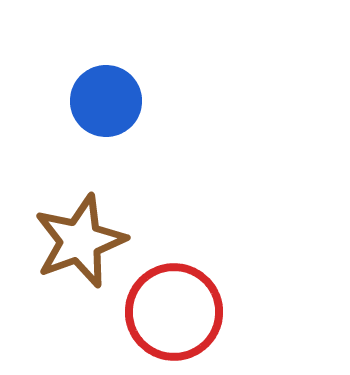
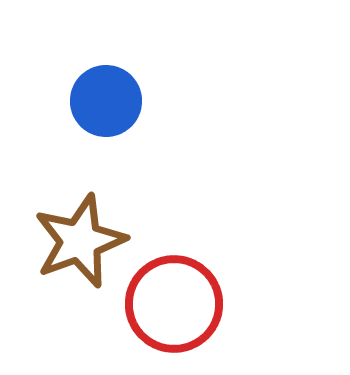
red circle: moved 8 px up
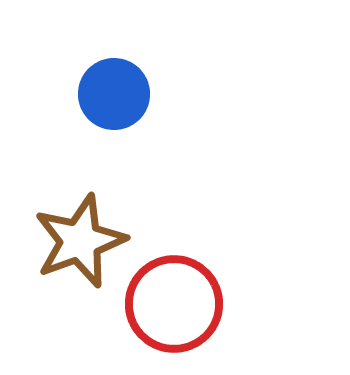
blue circle: moved 8 px right, 7 px up
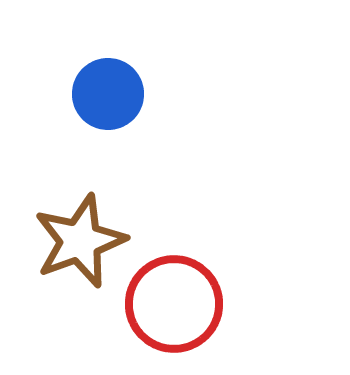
blue circle: moved 6 px left
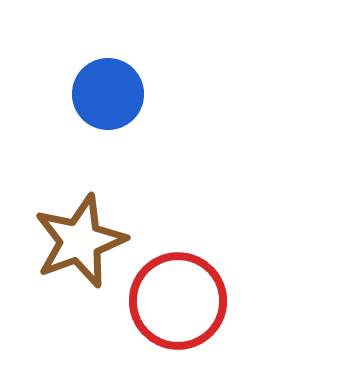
red circle: moved 4 px right, 3 px up
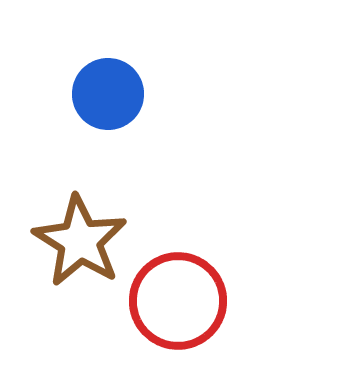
brown star: rotated 20 degrees counterclockwise
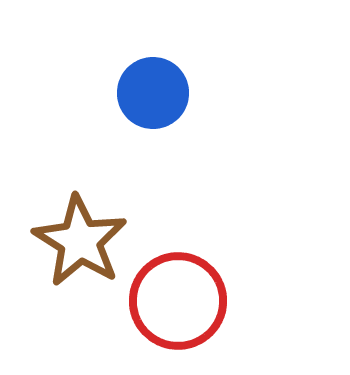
blue circle: moved 45 px right, 1 px up
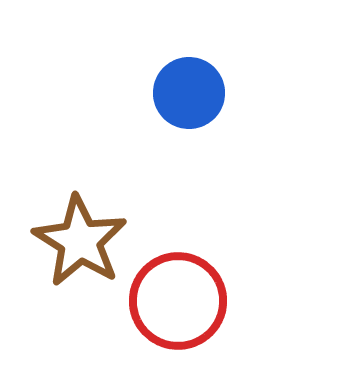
blue circle: moved 36 px right
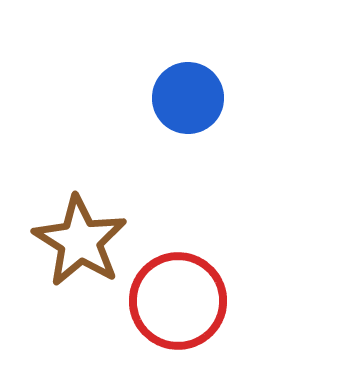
blue circle: moved 1 px left, 5 px down
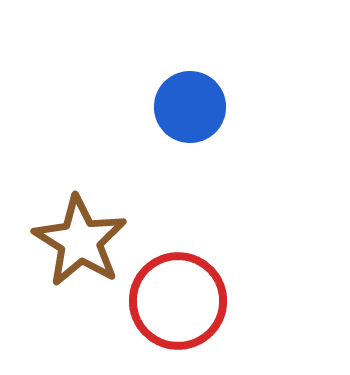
blue circle: moved 2 px right, 9 px down
